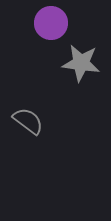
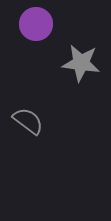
purple circle: moved 15 px left, 1 px down
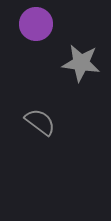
gray semicircle: moved 12 px right, 1 px down
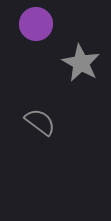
gray star: rotated 21 degrees clockwise
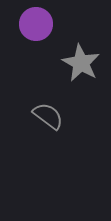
gray semicircle: moved 8 px right, 6 px up
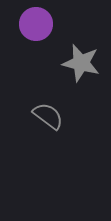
gray star: rotated 15 degrees counterclockwise
